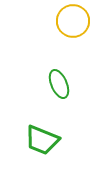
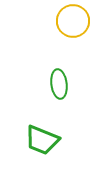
green ellipse: rotated 16 degrees clockwise
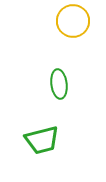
green trapezoid: rotated 36 degrees counterclockwise
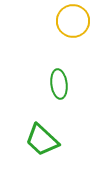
green trapezoid: rotated 57 degrees clockwise
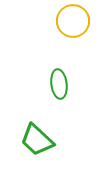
green trapezoid: moved 5 px left
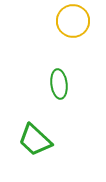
green trapezoid: moved 2 px left
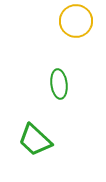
yellow circle: moved 3 px right
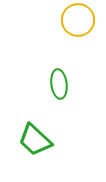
yellow circle: moved 2 px right, 1 px up
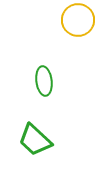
green ellipse: moved 15 px left, 3 px up
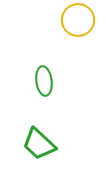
green trapezoid: moved 4 px right, 4 px down
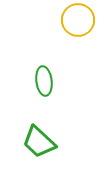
green trapezoid: moved 2 px up
